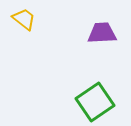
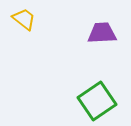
green square: moved 2 px right, 1 px up
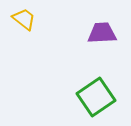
green square: moved 1 px left, 4 px up
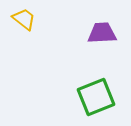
green square: rotated 12 degrees clockwise
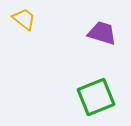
purple trapezoid: rotated 20 degrees clockwise
